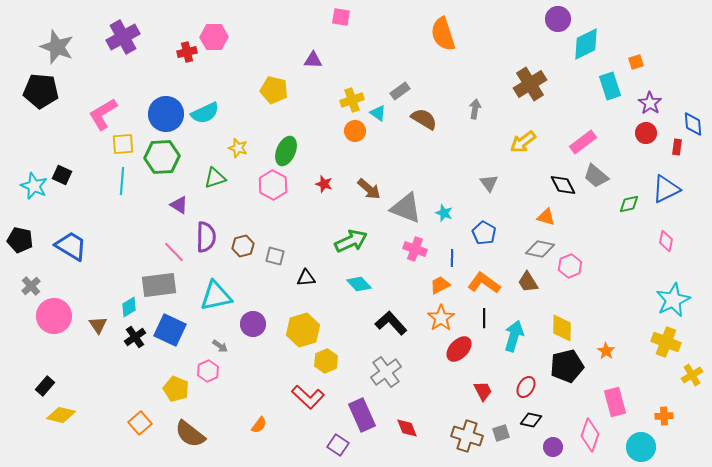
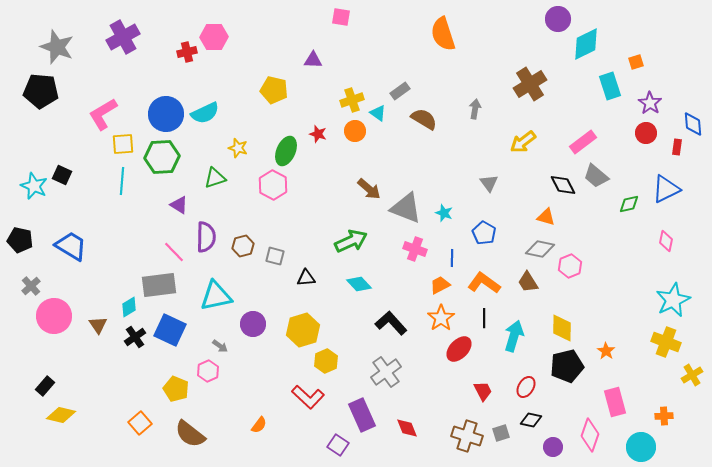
red star at (324, 184): moved 6 px left, 50 px up
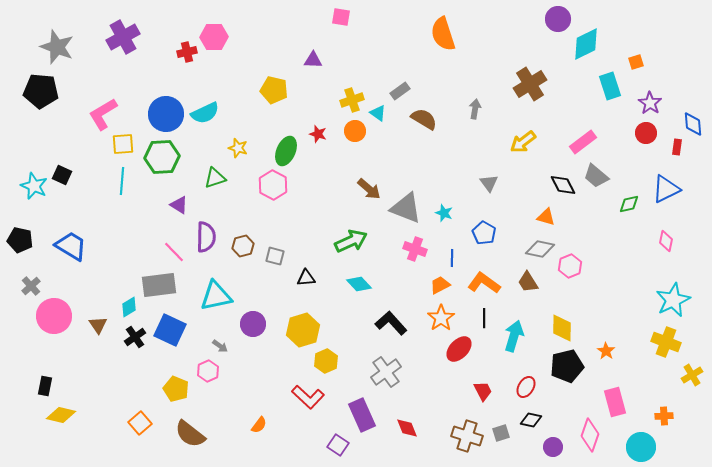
black rectangle at (45, 386): rotated 30 degrees counterclockwise
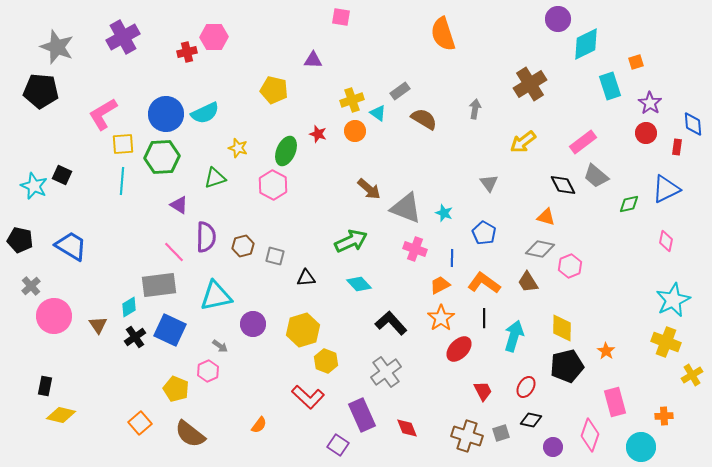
yellow hexagon at (326, 361): rotated 15 degrees counterclockwise
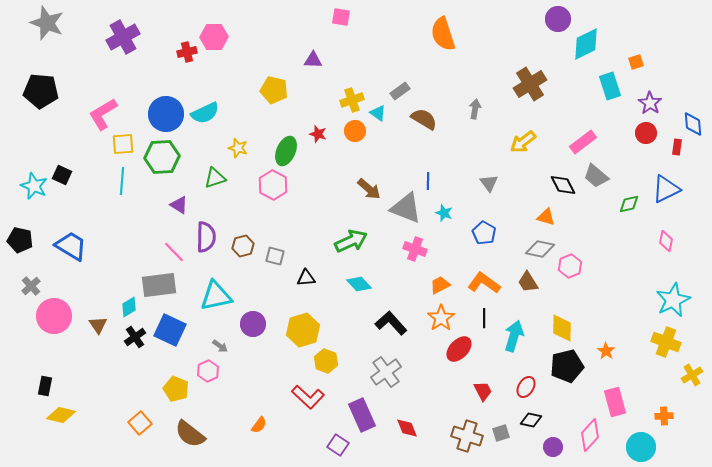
gray star at (57, 47): moved 10 px left, 24 px up
blue line at (452, 258): moved 24 px left, 77 px up
pink diamond at (590, 435): rotated 24 degrees clockwise
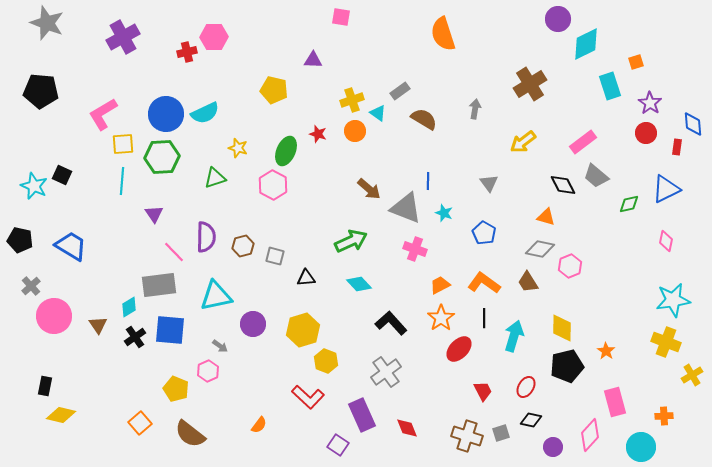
purple triangle at (179, 205): moved 25 px left, 9 px down; rotated 24 degrees clockwise
cyan star at (673, 300): rotated 16 degrees clockwise
blue square at (170, 330): rotated 20 degrees counterclockwise
